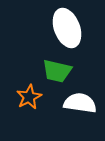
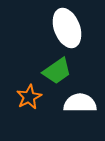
green trapezoid: rotated 48 degrees counterclockwise
white semicircle: rotated 8 degrees counterclockwise
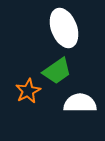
white ellipse: moved 3 px left
orange star: moved 1 px left, 6 px up
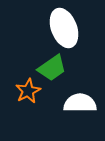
green trapezoid: moved 5 px left, 3 px up
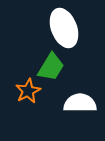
green trapezoid: moved 1 px left, 1 px up; rotated 24 degrees counterclockwise
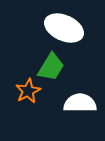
white ellipse: rotated 45 degrees counterclockwise
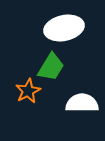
white ellipse: rotated 36 degrees counterclockwise
white semicircle: moved 2 px right
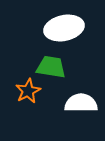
green trapezoid: rotated 112 degrees counterclockwise
white semicircle: moved 1 px left
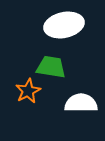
white ellipse: moved 3 px up
